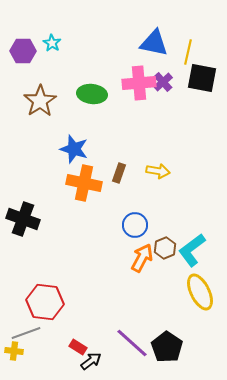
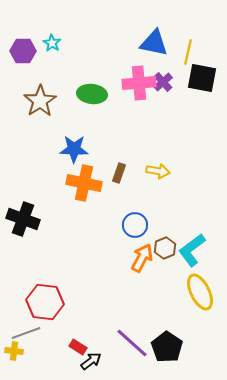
blue star: rotated 16 degrees counterclockwise
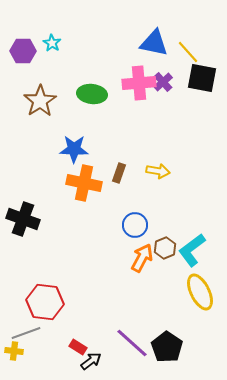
yellow line: rotated 55 degrees counterclockwise
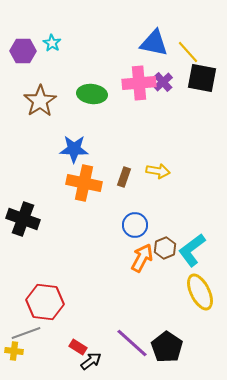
brown rectangle: moved 5 px right, 4 px down
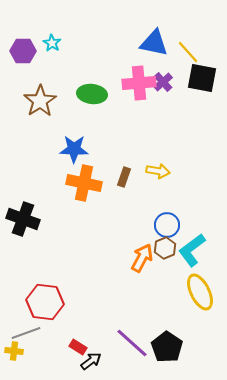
blue circle: moved 32 px right
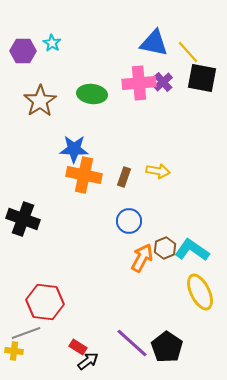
orange cross: moved 8 px up
blue circle: moved 38 px left, 4 px up
cyan L-shape: rotated 72 degrees clockwise
black arrow: moved 3 px left
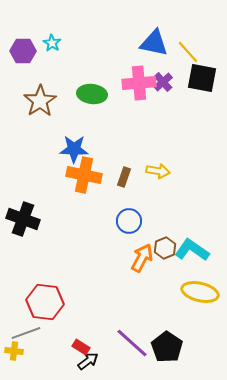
yellow ellipse: rotated 51 degrees counterclockwise
red rectangle: moved 3 px right
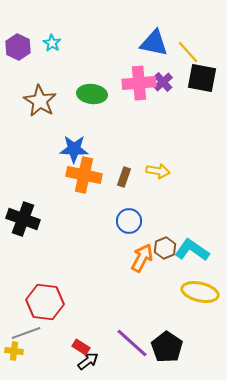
purple hexagon: moved 5 px left, 4 px up; rotated 25 degrees clockwise
brown star: rotated 8 degrees counterclockwise
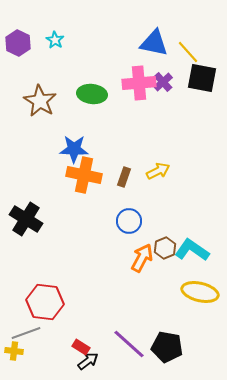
cyan star: moved 3 px right, 3 px up
purple hexagon: moved 4 px up
yellow arrow: rotated 35 degrees counterclockwise
black cross: moved 3 px right; rotated 12 degrees clockwise
purple line: moved 3 px left, 1 px down
black pentagon: rotated 24 degrees counterclockwise
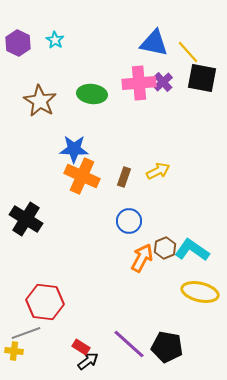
orange cross: moved 2 px left, 1 px down; rotated 12 degrees clockwise
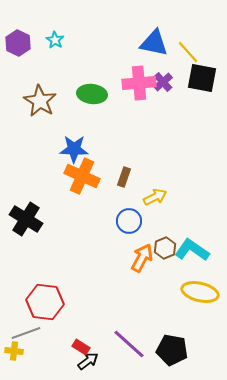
yellow arrow: moved 3 px left, 26 px down
black pentagon: moved 5 px right, 3 px down
